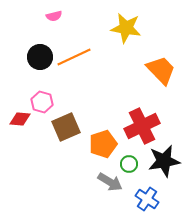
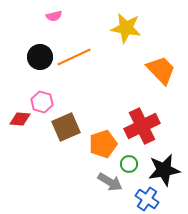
black star: moved 9 px down
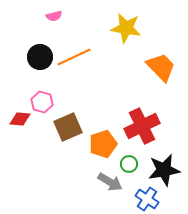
orange trapezoid: moved 3 px up
brown square: moved 2 px right
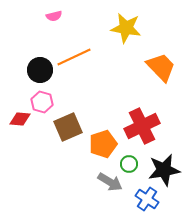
black circle: moved 13 px down
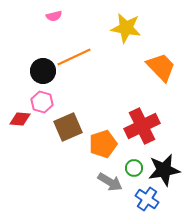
black circle: moved 3 px right, 1 px down
green circle: moved 5 px right, 4 px down
